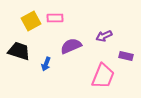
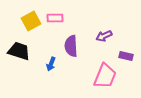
purple semicircle: rotated 70 degrees counterclockwise
blue arrow: moved 5 px right
pink trapezoid: moved 2 px right
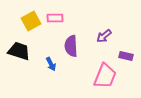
purple arrow: rotated 14 degrees counterclockwise
blue arrow: rotated 48 degrees counterclockwise
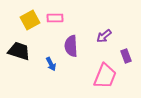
yellow square: moved 1 px left, 1 px up
purple rectangle: rotated 56 degrees clockwise
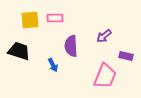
yellow square: rotated 24 degrees clockwise
purple rectangle: rotated 56 degrees counterclockwise
blue arrow: moved 2 px right, 1 px down
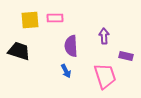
purple arrow: rotated 126 degrees clockwise
blue arrow: moved 13 px right, 6 px down
pink trapezoid: rotated 40 degrees counterclockwise
